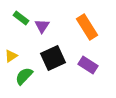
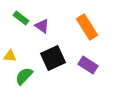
purple triangle: rotated 28 degrees counterclockwise
yellow triangle: moved 1 px left; rotated 40 degrees clockwise
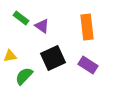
orange rectangle: rotated 25 degrees clockwise
yellow triangle: rotated 16 degrees counterclockwise
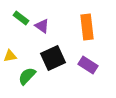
green semicircle: moved 3 px right
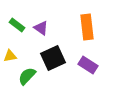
green rectangle: moved 4 px left, 7 px down
purple triangle: moved 1 px left, 2 px down
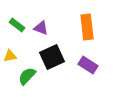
purple triangle: rotated 14 degrees counterclockwise
black square: moved 1 px left, 1 px up
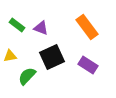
orange rectangle: rotated 30 degrees counterclockwise
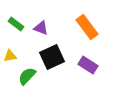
green rectangle: moved 1 px left, 1 px up
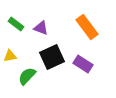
purple rectangle: moved 5 px left, 1 px up
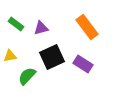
purple triangle: rotated 35 degrees counterclockwise
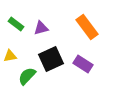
black square: moved 1 px left, 2 px down
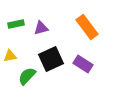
green rectangle: rotated 49 degrees counterclockwise
